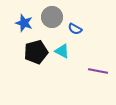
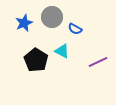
blue star: rotated 30 degrees clockwise
black pentagon: moved 8 px down; rotated 25 degrees counterclockwise
purple line: moved 9 px up; rotated 36 degrees counterclockwise
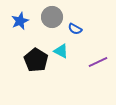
blue star: moved 4 px left, 2 px up
cyan triangle: moved 1 px left
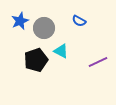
gray circle: moved 8 px left, 11 px down
blue semicircle: moved 4 px right, 8 px up
black pentagon: rotated 20 degrees clockwise
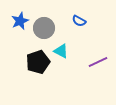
black pentagon: moved 2 px right, 2 px down
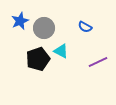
blue semicircle: moved 6 px right, 6 px down
black pentagon: moved 3 px up
